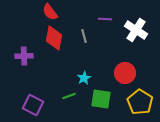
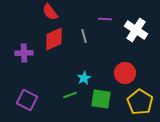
red diamond: moved 1 px down; rotated 55 degrees clockwise
purple cross: moved 3 px up
green line: moved 1 px right, 1 px up
purple square: moved 6 px left, 5 px up
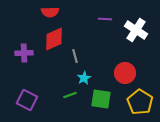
red semicircle: rotated 54 degrees counterclockwise
gray line: moved 9 px left, 20 px down
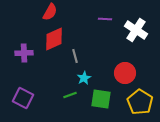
red semicircle: rotated 60 degrees counterclockwise
purple square: moved 4 px left, 2 px up
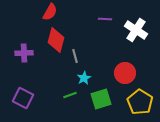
red diamond: moved 2 px right, 1 px down; rotated 50 degrees counterclockwise
green square: rotated 25 degrees counterclockwise
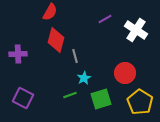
purple line: rotated 32 degrees counterclockwise
purple cross: moved 6 px left, 1 px down
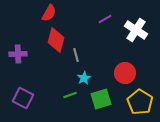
red semicircle: moved 1 px left, 1 px down
gray line: moved 1 px right, 1 px up
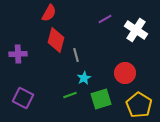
yellow pentagon: moved 1 px left, 3 px down
